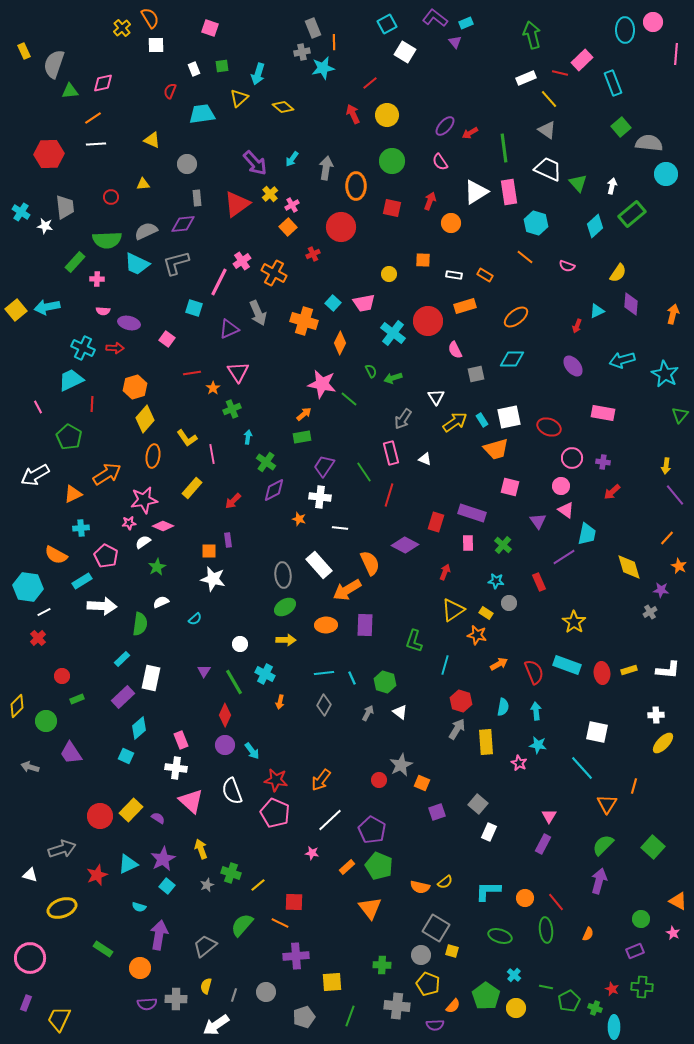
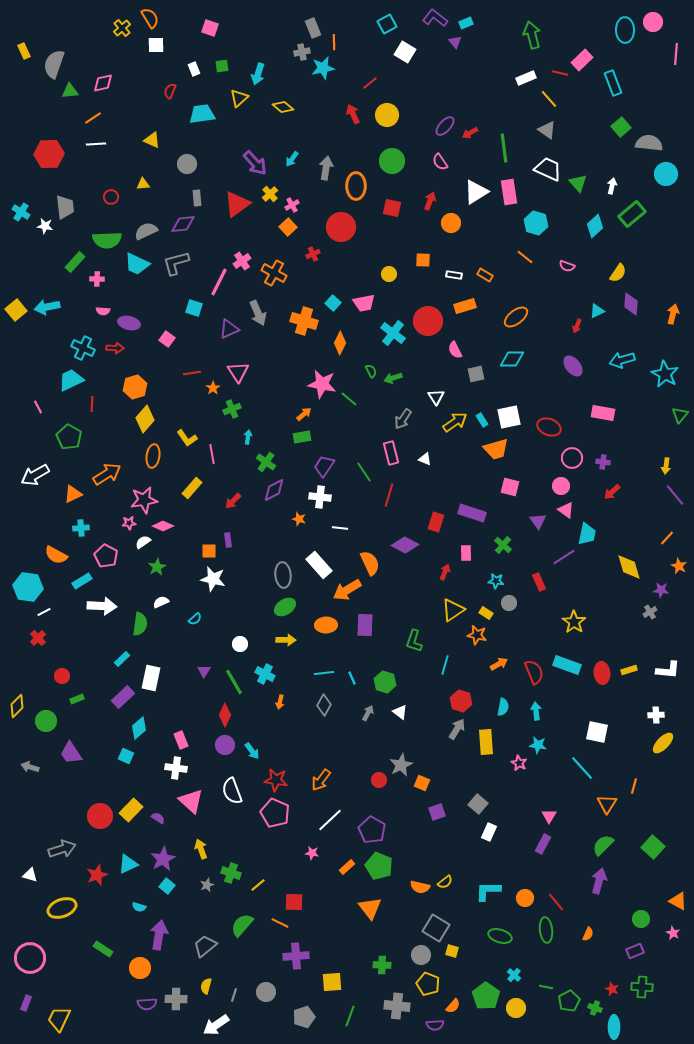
pink rectangle at (468, 543): moved 2 px left, 10 px down
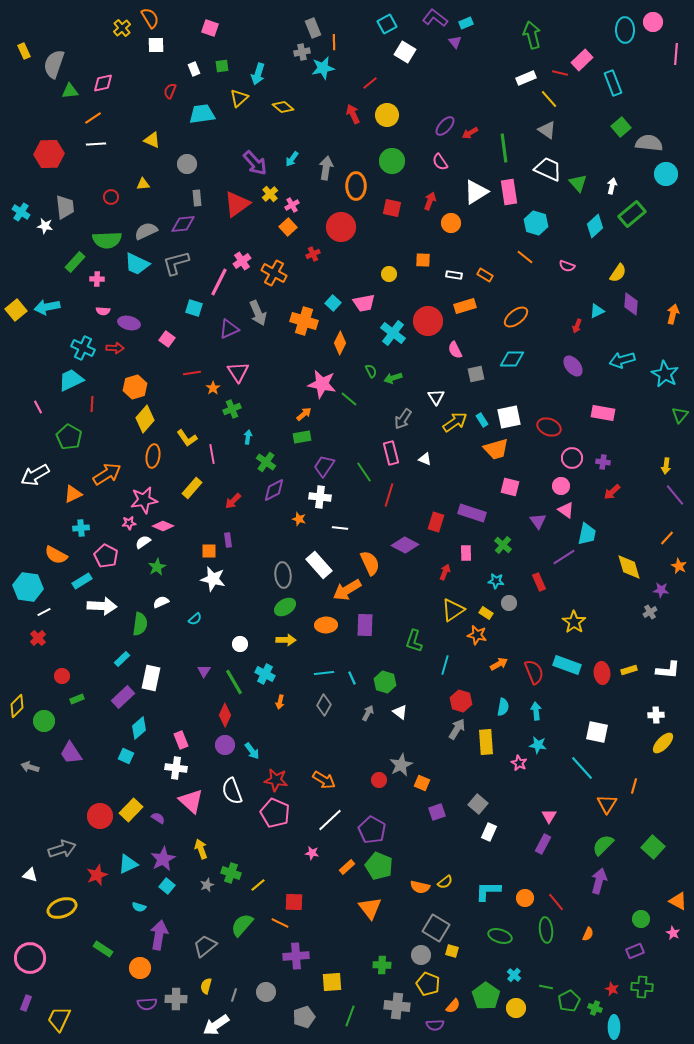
green circle at (46, 721): moved 2 px left
orange arrow at (321, 780): moved 3 px right; rotated 95 degrees counterclockwise
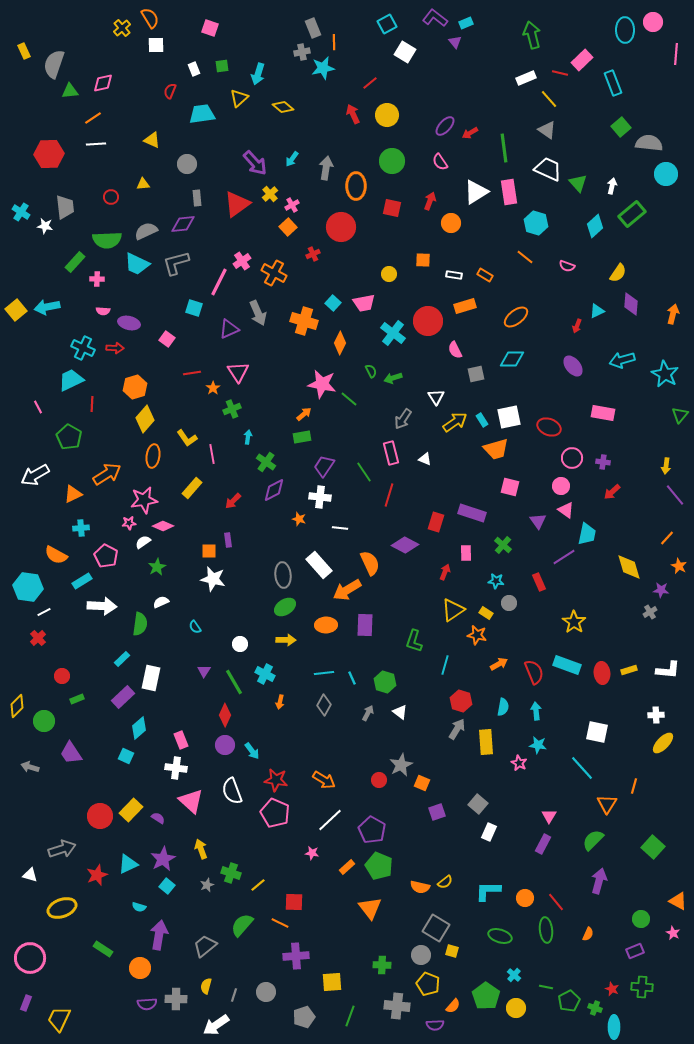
cyan semicircle at (195, 619): moved 8 px down; rotated 96 degrees clockwise
green semicircle at (603, 845): moved 10 px left, 5 px up
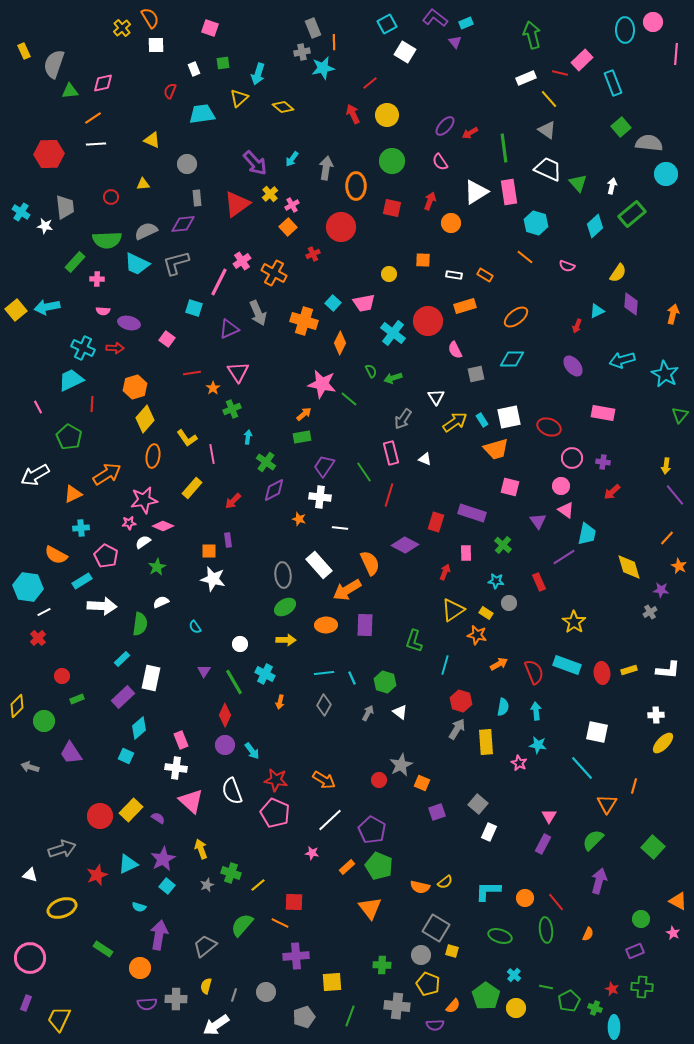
green square at (222, 66): moved 1 px right, 3 px up
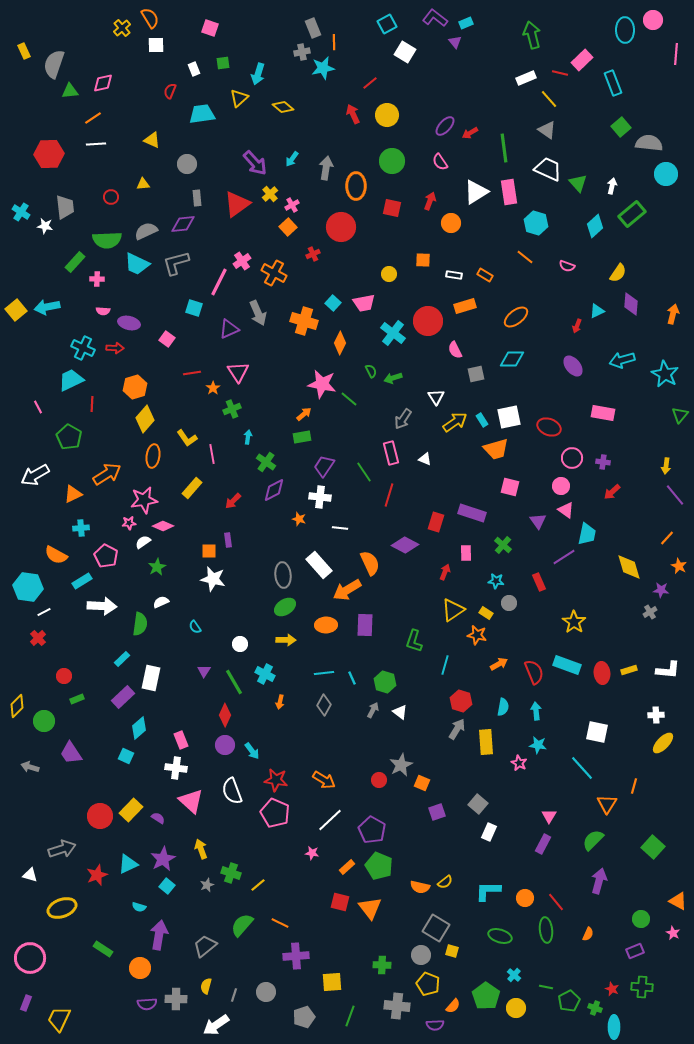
pink circle at (653, 22): moved 2 px up
red circle at (62, 676): moved 2 px right
gray arrow at (368, 713): moved 5 px right, 3 px up
red square at (294, 902): moved 46 px right; rotated 12 degrees clockwise
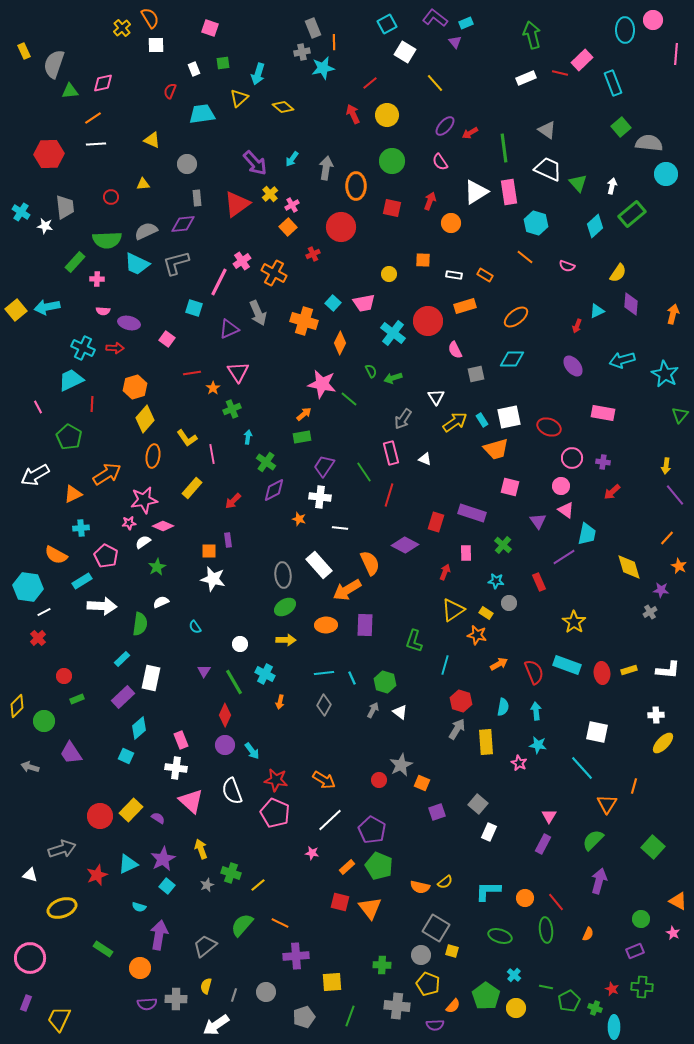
yellow line at (549, 99): moved 114 px left, 16 px up
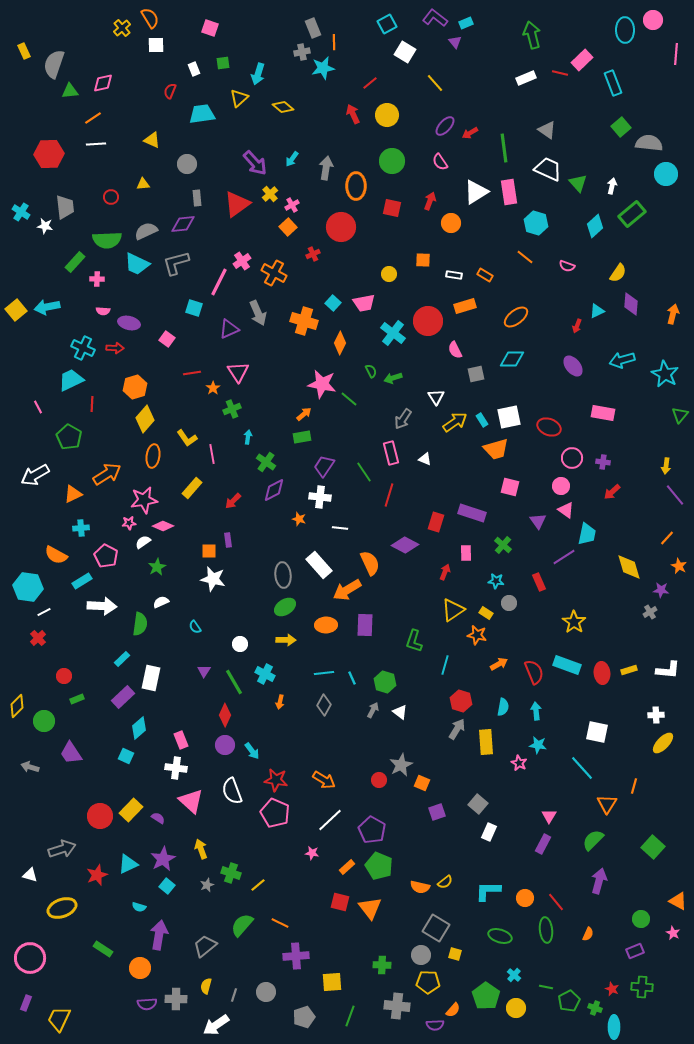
yellow square at (452, 951): moved 3 px right, 3 px down
yellow pentagon at (428, 984): moved 2 px up; rotated 20 degrees counterclockwise
orange semicircle at (453, 1006): moved 4 px down
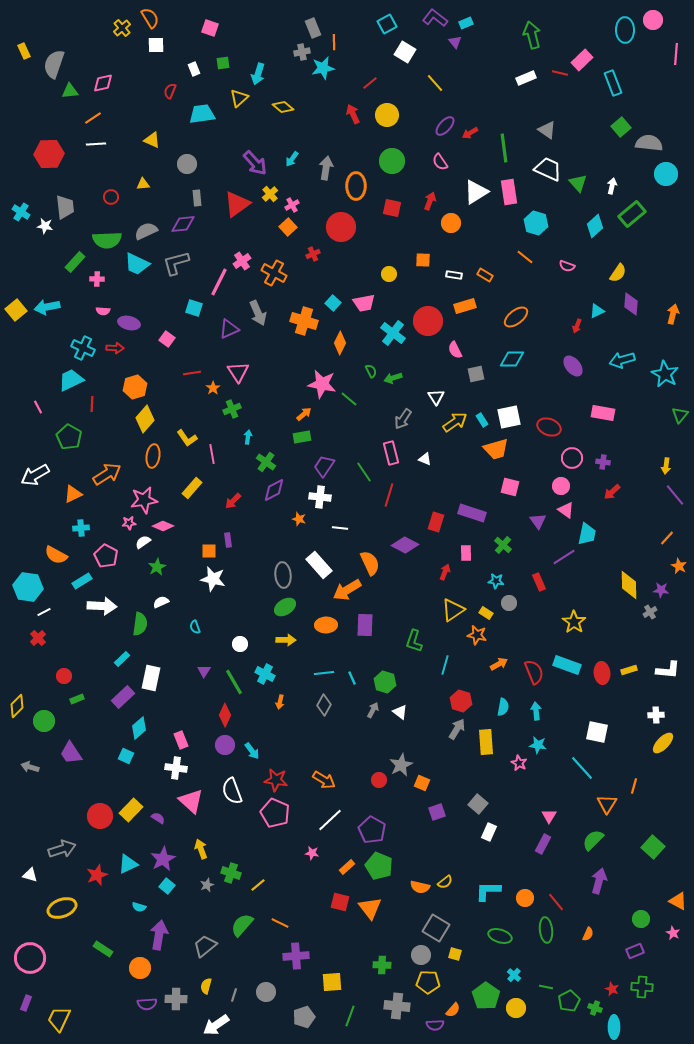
yellow diamond at (629, 567): moved 18 px down; rotated 16 degrees clockwise
cyan semicircle at (195, 627): rotated 16 degrees clockwise
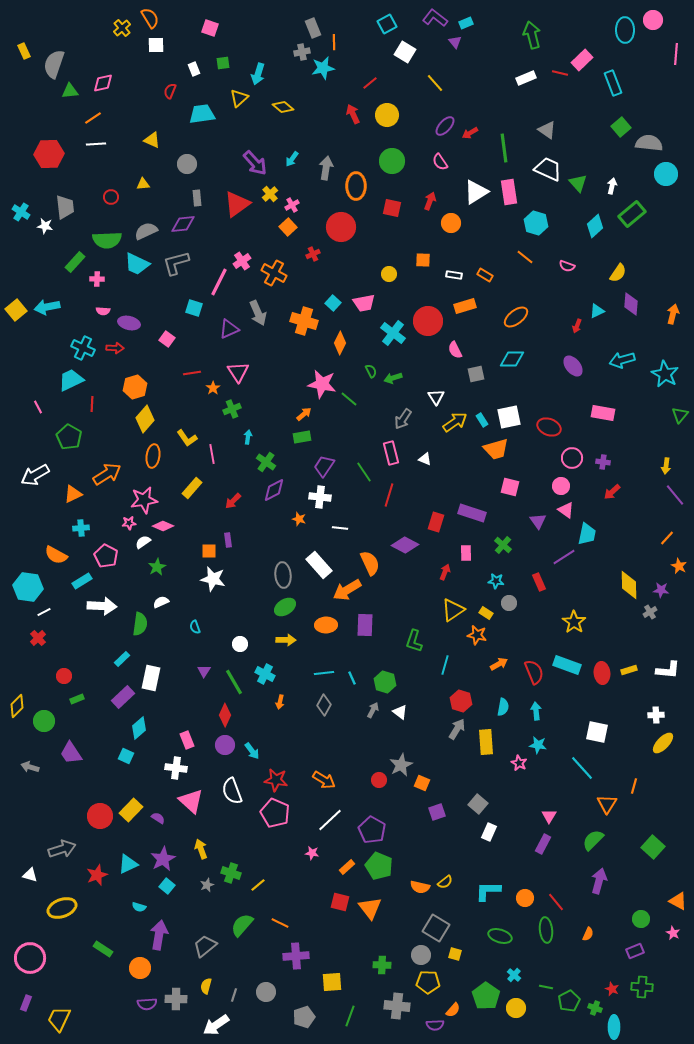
pink rectangle at (181, 740): moved 6 px right
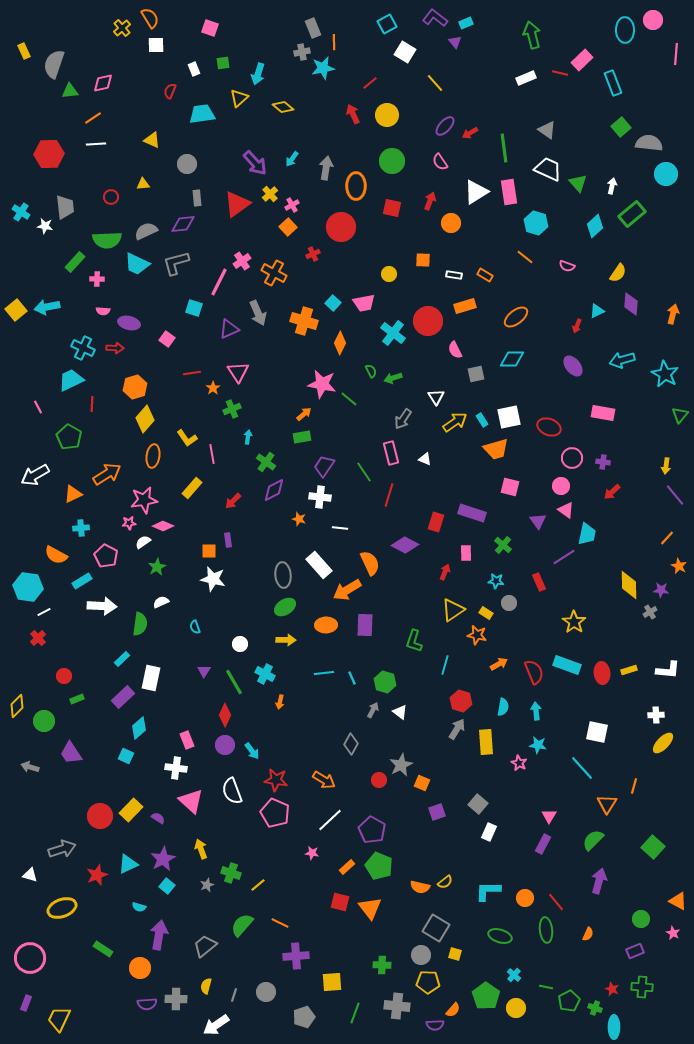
gray diamond at (324, 705): moved 27 px right, 39 px down
green line at (350, 1016): moved 5 px right, 3 px up
